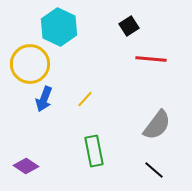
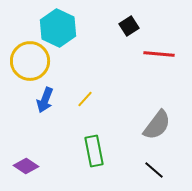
cyan hexagon: moved 1 px left, 1 px down
red line: moved 8 px right, 5 px up
yellow circle: moved 3 px up
blue arrow: moved 1 px right, 1 px down
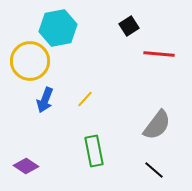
cyan hexagon: rotated 24 degrees clockwise
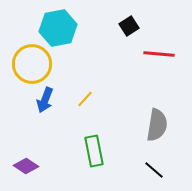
yellow circle: moved 2 px right, 3 px down
gray semicircle: rotated 28 degrees counterclockwise
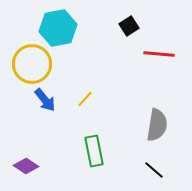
blue arrow: rotated 60 degrees counterclockwise
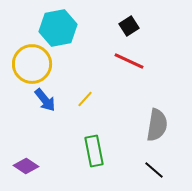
red line: moved 30 px left, 7 px down; rotated 20 degrees clockwise
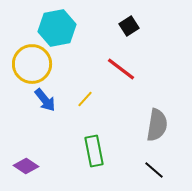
cyan hexagon: moved 1 px left
red line: moved 8 px left, 8 px down; rotated 12 degrees clockwise
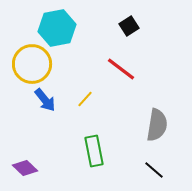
purple diamond: moved 1 px left, 2 px down; rotated 10 degrees clockwise
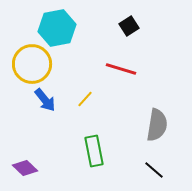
red line: rotated 20 degrees counterclockwise
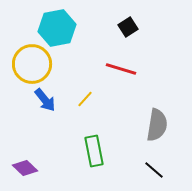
black square: moved 1 px left, 1 px down
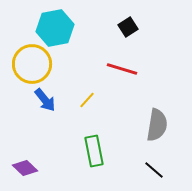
cyan hexagon: moved 2 px left
red line: moved 1 px right
yellow line: moved 2 px right, 1 px down
